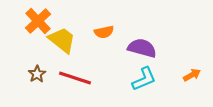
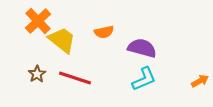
orange arrow: moved 8 px right, 6 px down
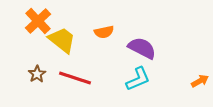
purple semicircle: rotated 12 degrees clockwise
cyan L-shape: moved 6 px left
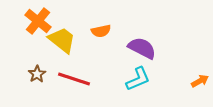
orange cross: rotated 8 degrees counterclockwise
orange semicircle: moved 3 px left, 1 px up
red line: moved 1 px left, 1 px down
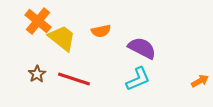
yellow trapezoid: moved 2 px up
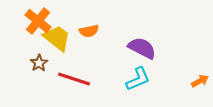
orange semicircle: moved 12 px left
yellow trapezoid: moved 5 px left
brown star: moved 2 px right, 11 px up
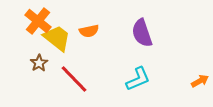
purple semicircle: moved 15 px up; rotated 136 degrees counterclockwise
red line: rotated 28 degrees clockwise
